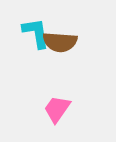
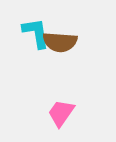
pink trapezoid: moved 4 px right, 4 px down
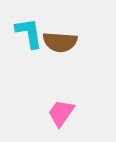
cyan L-shape: moved 7 px left
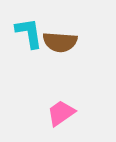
pink trapezoid: rotated 20 degrees clockwise
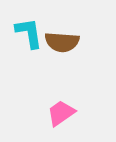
brown semicircle: moved 2 px right
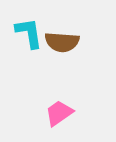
pink trapezoid: moved 2 px left
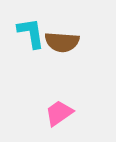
cyan L-shape: moved 2 px right
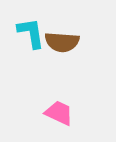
pink trapezoid: rotated 60 degrees clockwise
